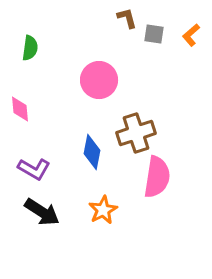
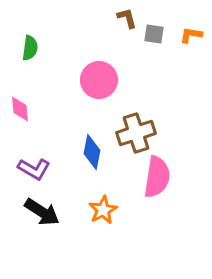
orange L-shape: rotated 50 degrees clockwise
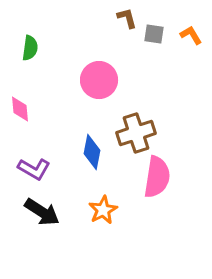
orange L-shape: rotated 50 degrees clockwise
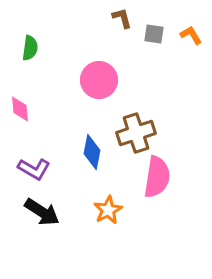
brown L-shape: moved 5 px left
orange star: moved 5 px right
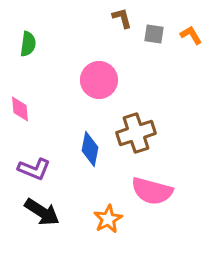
green semicircle: moved 2 px left, 4 px up
blue diamond: moved 2 px left, 3 px up
purple L-shape: rotated 8 degrees counterclockwise
pink semicircle: moved 5 px left, 14 px down; rotated 96 degrees clockwise
orange star: moved 9 px down
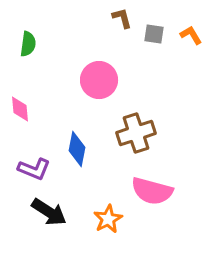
blue diamond: moved 13 px left
black arrow: moved 7 px right
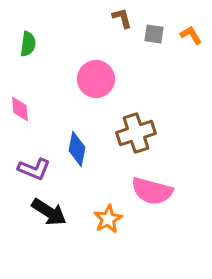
pink circle: moved 3 px left, 1 px up
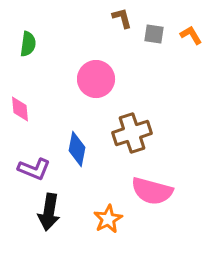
brown cross: moved 4 px left
black arrow: rotated 66 degrees clockwise
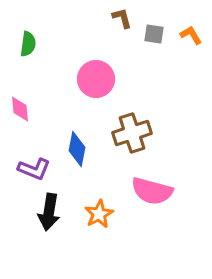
orange star: moved 9 px left, 5 px up
